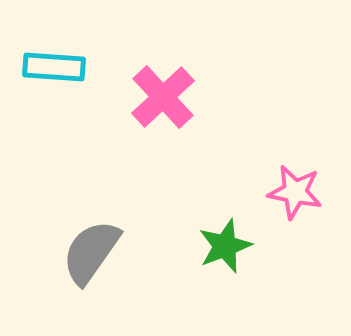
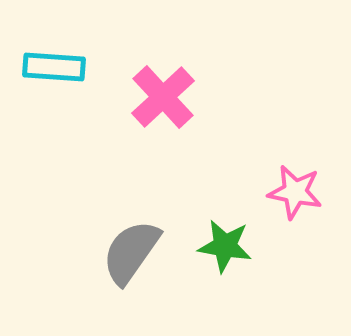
green star: rotated 30 degrees clockwise
gray semicircle: moved 40 px right
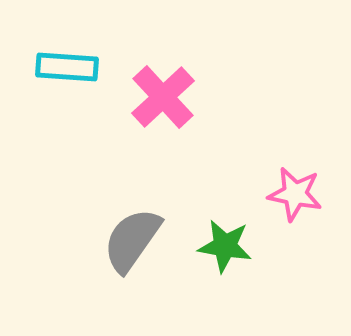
cyan rectangle: moved 13 px right
pink star: moved 2 px down
gray semicircle: moved 1 px right, 12 px up
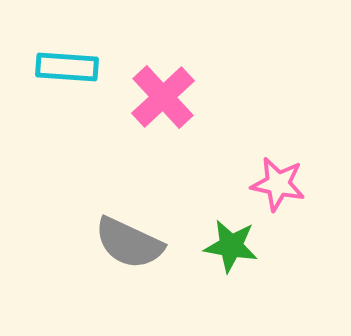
pink star: moved 17 px left, 10 px up
gray semicircle: moved 3 px left, 3 px down; rotated 100 degrees counterclockwise
green star: moved 6 px right
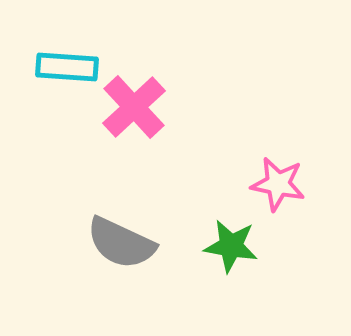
pink cross: moved 29 px left, 10 px down
gray semicircle: moved 8 px left
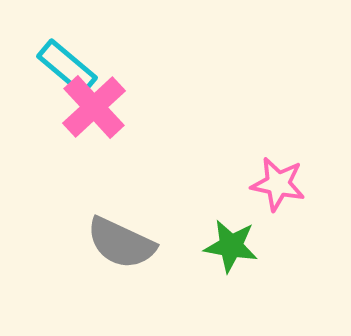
cyan rectangle: rotated 36 degrees clockwise
pink cross: moved 40 px left
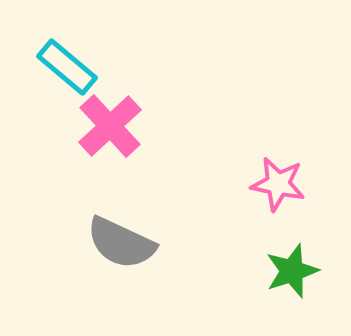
pink cross: moved 16 px right, 19 px down
green star: moved 61 px right, 25 px down; rotated 28 degrees counterclockwise
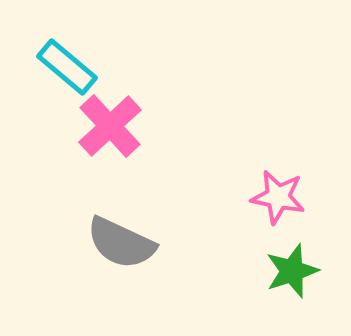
pink star: moved 13 px down
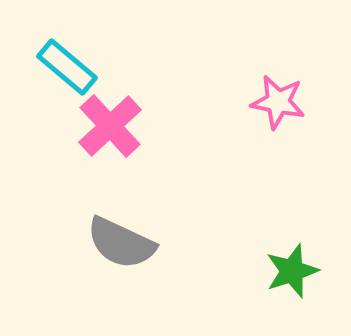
pink star: moved 95 px up
